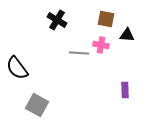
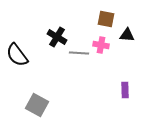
black cross: moved 17 px down
black semicircle: moved 13 px up
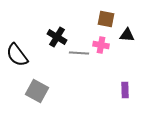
gray square: moved 14 px up
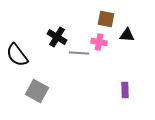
pink cross: moved 2 px left, 3 px up
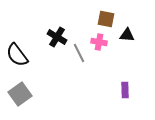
gray line: rotated 60 degrees clockwise
gray square: moved 17 px left, 3 px down; rotated 25 degrees clockwise
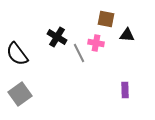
pink cross: moved 3 px left, 1 px down
black semicircle: moved 1 px up
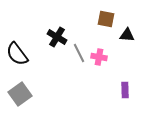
pink cross: moved 3 px right, 14 px down
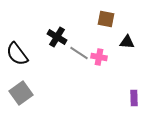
black triangle: moved 7 px down
gray line: rotated 30 degrees counterclockwise
purple rectangle: moved 9 px right, 8 px down
gray square: moved 1 px right, 1 px up
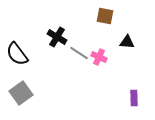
brown square: moved 1 px left, 3 px up
pink cross: rotated 14 degrees clockwise
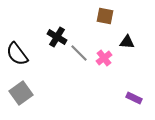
gray line: rotated 12 degrees clockwise
pink cross: moved 5 px right, 1 px down; rotated 28 degrees clockwise
purple rectangle: rotated 63 degrees counterclockwise
